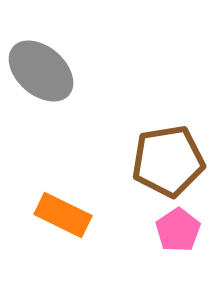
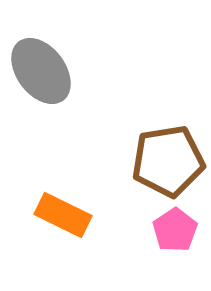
gray ellipse: rotated 12 degrees clockwise
pink pentagon: moved 3 px left
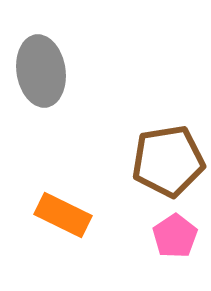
gray ellipse: rotated 28 degrees clockwise
pink pentagon: moved 6 px down
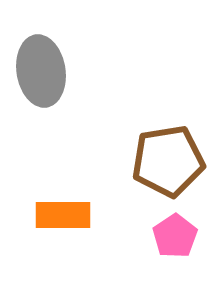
orange rectangle: rotated 26 degrees counterclockwise
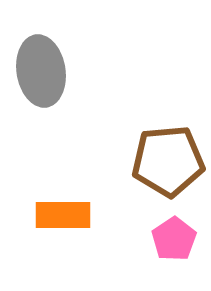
brown pentagon: rotated 4 degrees clockwise
pink pentagon: moved 1 px left, 3 px down
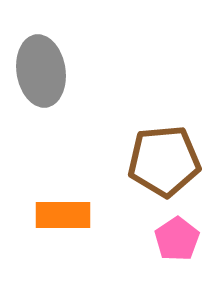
brown pentagon: moved 4 px left
pink pentagon: moved 3 px right
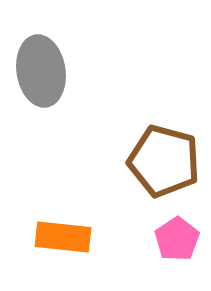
brown pentagon: rotated 20 degrees clockwise
orange rectangle: moved 22 px down; rotated 6 degrees clockwise
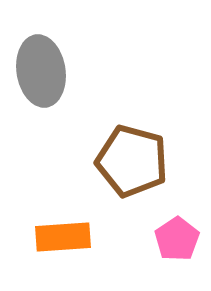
brown pentagon: moved 32 px left
orange rectangle: rotated 10 degrees counterclockwise
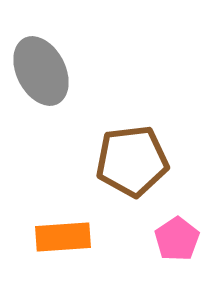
gray ellipse: rotated 18 degrees counterclockwise
brown pentagon: rotated 22 degrees counterclockwise
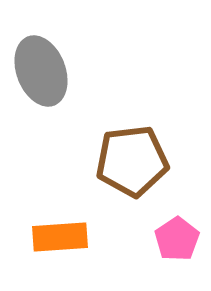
gray ellipse: rotated 6 degrees clockwise
orange rectangle: moved 3 px left
